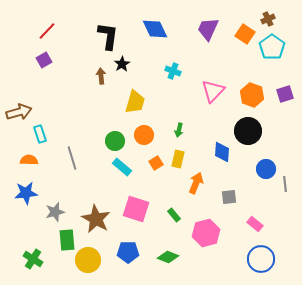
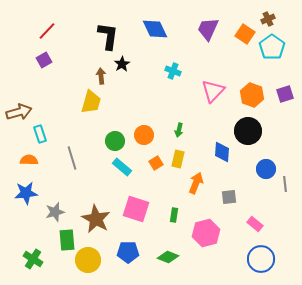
yellow trapezoid at (135, 102): moved 44 px left
green rectangle at (174, 215): rotated 48 degrees clockwise
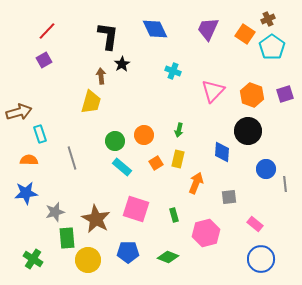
green rectangle at (174, 215): rotated 24 degrees counterclockwise
green rectangle at (67, 240): moved 2 px up
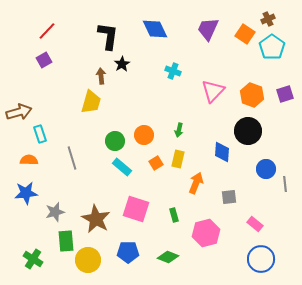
green rectangle at (67, 238): moved 1 px left, 3 px down
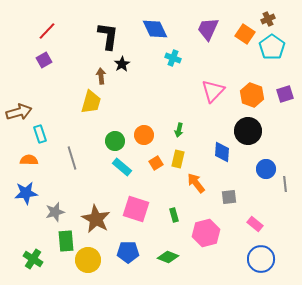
cyan cross at (173, 71): moved 13 px up
orange arrow at (196, 183): rotated 60 degrees counterclockwise
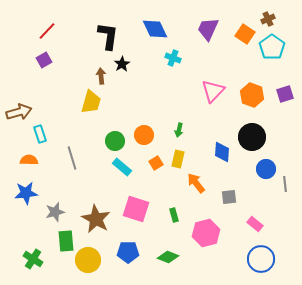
black circle at (248, 131): moved 4 px right, 6 px down
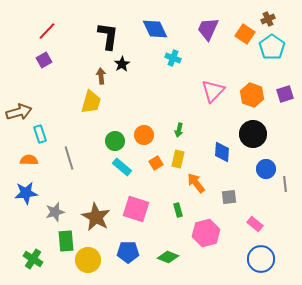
black circle at (252, 137): moved 1 px right, 3 px up
gray line at (72, 158): moved 3 px left
green rectangle at (174, 215): moved 4 px right, 5 px up
brown star at (96, 219): moved 2 px up
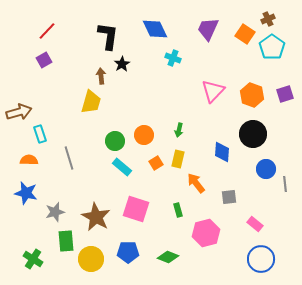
blue star at (26, 193): rotated 20 degrees clockwise
yellow circle at (88, 260): moved 3 px right, 1 px up
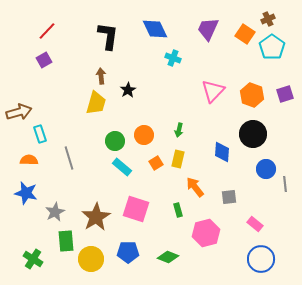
black star at (122, 64): moved 6 px right, 26 px down
yellow trapezoid at (91, 102): moved 5 px right, 1 px down
orange arrow at (196, 183): moved 1 px left, 4 px down
gray star at (55, 212): rotated 12 degrees counterclockwise
brown star at (96, 217): rotated 12 degrees clockwise
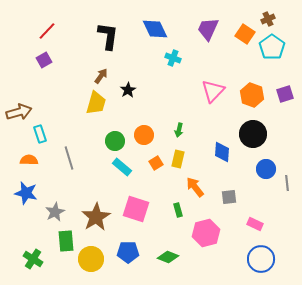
brown arrow at (101, 76): rotated 42 degrees clockwise
gray line at (285, 184): moved 2 px right, 1 px up
pink rectangle at (255, 224): rotated 14 degrees counterclockwise
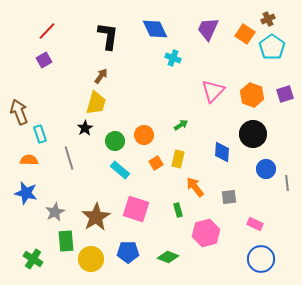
black star at (128, 90): moved 43 px left, 38 px down
brown arrow at (19, 112): rotated 95 degrees counterclockwise
green arrow at (179, 130): moved 2 px right, 5 px up; rotated 136 degrees counterclockwise
cyan rectangle at (122, 167): moved 2 px left, 3 px down
